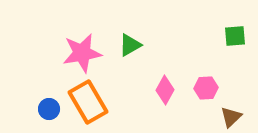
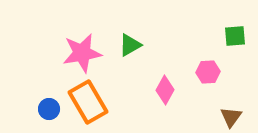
pink hexagon: moved 2 px right, 16 px up
brown triangle: rotated 10 degrees counterclockwise
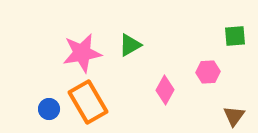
brown triangle: moved 3 px right, 1 px up
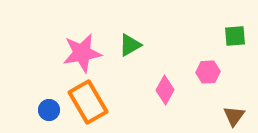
blue circle: moved 1 px down
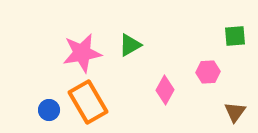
brown triangle: moved 1 px right, 4 px up
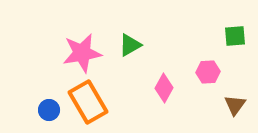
pink diamond: moved 1 px left, 2 px up
brown triangle: moved 7 px up
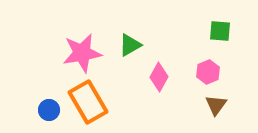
green square: moved 15 px left, 5 px up; rotated 10 degrees clockwise
pink hexagon: rotated 20 degrees counterclockwise
pink diamond: moved 5 px left, 11 px up
brown triangle: moved 19 px left
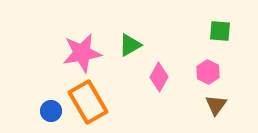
pink hexagon: rotated 10 degrees counterclockwise
blue circle: moved 2 px right, 1 px down
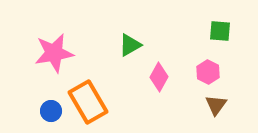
pink star: moved 28 px left
